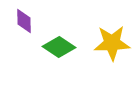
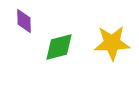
green diamond: rotated 48 degrees counterclockwise
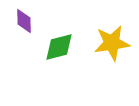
yellow star: rotated 6 degrees counterclockwise
